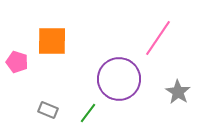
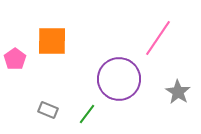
pink pentagon: moved 2 px left, 3 px up; rotated 20 degrees clockwise
green line: moved 1 px left, 1 px down
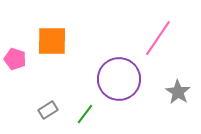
pink pentagon: rotated 20 degrees counterclockwise
gray rectangle: rotated 54 degrees counterclockwise
green line: moved 2 px left
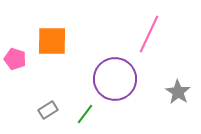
pink line: moved 9 px left, 4 px up; rotated 9 degrees counterclockwise
purple circle: moved 4 px left
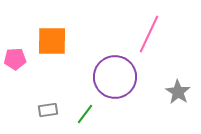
pink pentagon: rotated 20 degrees counterclockwise
purple circle: moved 2 px up
gray rectangle: rotated 24 degrees clockwise
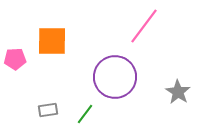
pink line: moved 5 px left, 8 px up; rotated 12 degrees clockwise
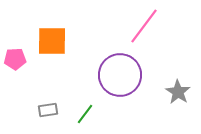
purple circle: moved 5 px right, 2 px up
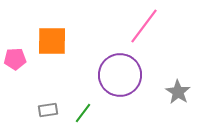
green line: moved 2 px left, 1 px up
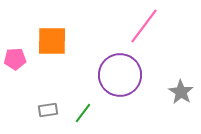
gray star: moved 3 px right
